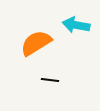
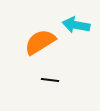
orange semicircle: moved 4 px right, 1 px up
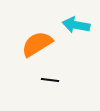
orange semicircle: moved 3 px left, 2 px down
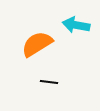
black line: moved 1 px left, 2 px down
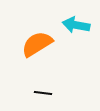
black line: moved 6 px left, 11 px down
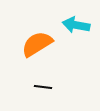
black line: moved 6 px up
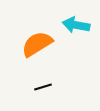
black line: rotated 24 degrees counterclockwise
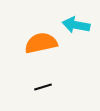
orange semicircle: moved 4 px right, 1 px up; rotated 20 degrees clockwise
